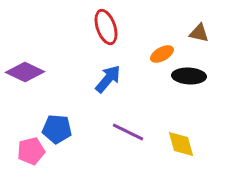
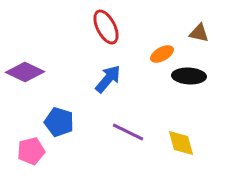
red ellipse: rotated 8 degrees counterclockwise
blue pentagon: moved 2 px right, 7 px up; rotated 12 degrees clockwise
yellow diamond: moved 1 px up
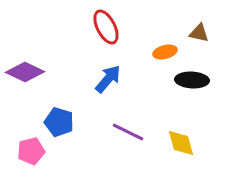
orange ellipse: moved 3 px right, 2 px up; rotated 15 degrees clockwise
black ellipse: moved 3 px right, 4 px down
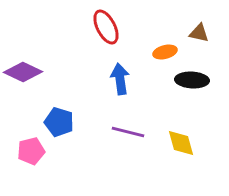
purple diamond: moved 2 px left
blue arrow: moved 12 px right; rotated 48 degrees counterclockwise
purple line: rotated 12 degrees counterclockwise
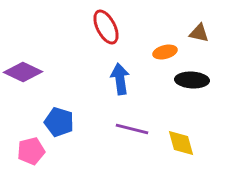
purple line: moved 4 px right, 3 px up
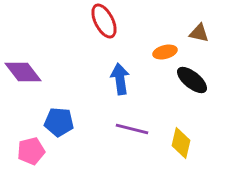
red ellipse: moved 2 px left, 6 px up
purple diamond: rotated 27 degrees clockwise
black ellipse: rotated 36 degrees clockwise
blue pentagon: rotated 12 degrees counterclockwise
yellow diamond: rotated 28 degrees clockwise
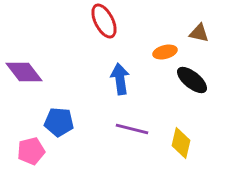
purple diamond: moved 1 px right
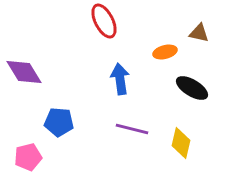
purple diamond: rotated 6 degrees clockwise
black ellipse: moved 8 px down; rotated 8 degrees counterclockwise
pink pentagon: moved 3 px left, 6 px down
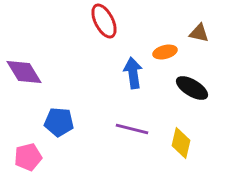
blue arrow: moved 13 px right, 6 px up
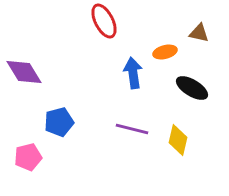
blue pentagon: rotated 20 degrees counterclockwise
yellow diamond: moved 3 px left, 3 px up
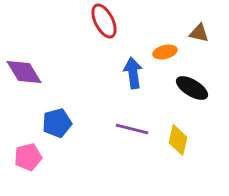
blue pentagon: moved 2 px left, 1 px down
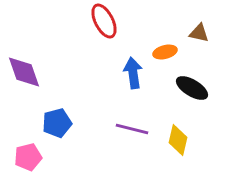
purple diamond: rotated 12 degrees clockwise
